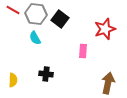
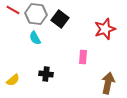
pink rectangle: moved 6 px down
yellow semicircle: rotated 48 degrees clockwise
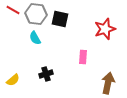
black square: rotated 24 degrees counterclockwise
black cross: rotated 24 degrees counterclockwise
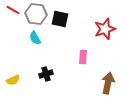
yellow semicircle: rotated 16 degrees clockwise
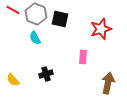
gray hexagon: rotated 15 degrees clockwise
red star: moved 4 px left
yellow semicircle: rotated 72 degrees clockwise
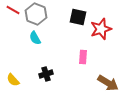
black square: moved 18 px right, 2 px up
brown arrow: rotated 110 degrees clockwise
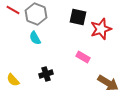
pink rectangle: rotated 64 degrees counterclockwise
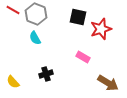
yellow semicircle: moved 2 px down
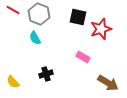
gray hexagon: moved 3 px right
